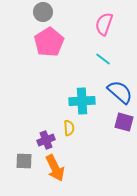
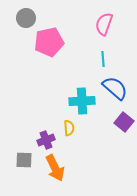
gray circle: moved 17 px left, 6 px down
pink pentagon: rotated 20 degrees clockwise
cyan line: rotated 49 degrees clockwise
blue semicircle: moved 5 px left, 4 px up
purple square: rotated 24 degrees clockwise
gray square: moved 1 px up
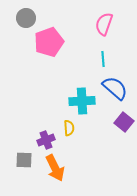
pink pentagon: rotated 8 degrees counterclockwise
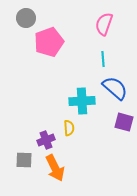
purple square: rotated 24 degrees counterclockwise
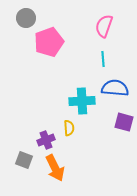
pink semicircle: moved 2 px down
blue semicircle: rotated 36 degrees counterclockwise
gray square: rotated 18 degrees clockwise
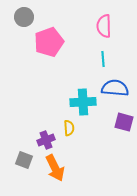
gray circle: moved 2 px left, 1 px up
pink semicircle: rotated 20 degrees counterclockwise
cyan cross: moved 1 px right, 1 px down
